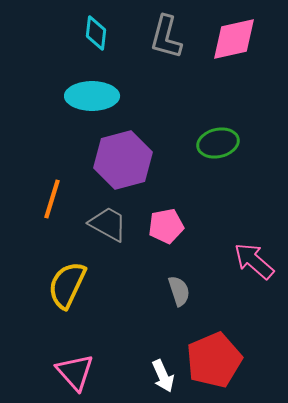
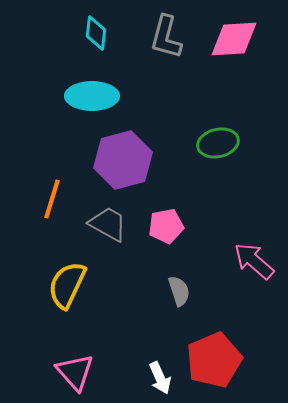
pink diamond: rotated 9 degrees clockwise
white arrow: moved 3 px left, 2 px down
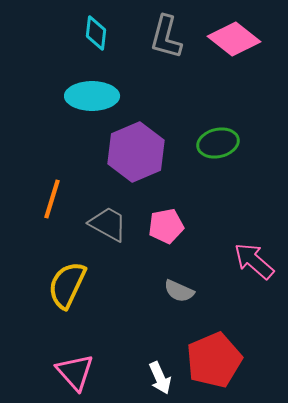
pink diamond: rotated 42 degrees clockwise
purple hexagon: moved 13 px right, 8 px up; rotated 8 degrees counterclockwise
gray semicircle: rotated 132 degrees clockwise
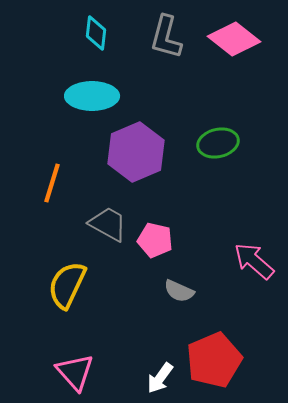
orange line: moved 16 px up
pink pentagon: moved 11 px left, 14 px down; rotated 24 degrees clockwise
white arrow: rotated 60 degrees clockwise
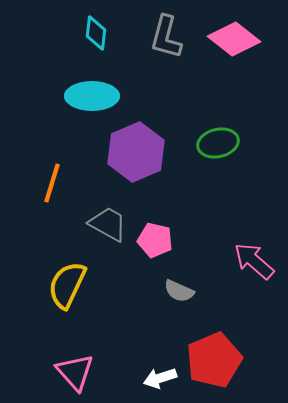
white arrow: rotated 36 degrees clockwise
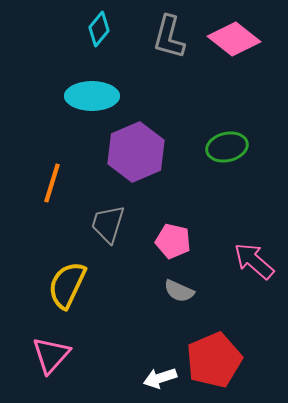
cyan diamond: moved 3 px right, 4 px up; rotated 32 degrees clockwise
gray L-shape: moved 3 px right
green ellipse: moved 9 px right, 4 px down
gray trapezoid: rotated 102 degrees counterclockwise
pink pentagon: moved 18 px right, 1 px down
pink triangle: moved 24 px left, 17 px up; rotated 24 degrees clockwise
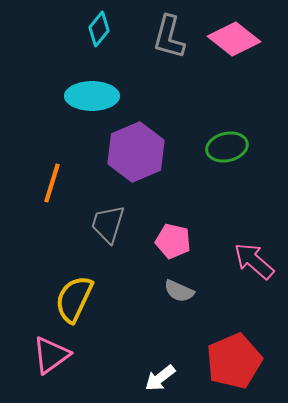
yellow semicircle: moved 7 px right, 14 px down
pink triangle: rotated 12 degrees clockwise
red pentagon: moved 20 px right, 1 px down
white arrow: rotated 20 degrees counterclockwise
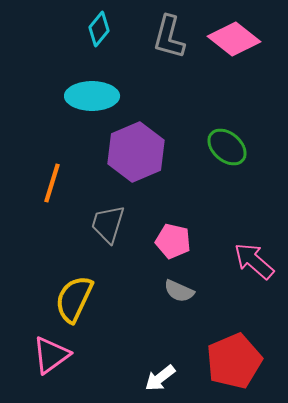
green ellipse: rotated 54 degrees clockwise
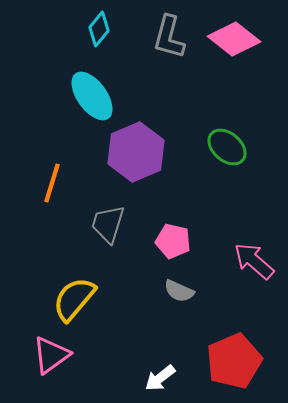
cyan ellipse: rotated 54 degrees clockwise
yellow semicircle: rotated 15 degrees clockwise
